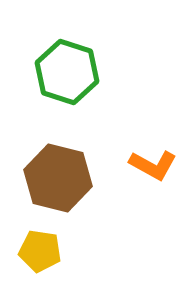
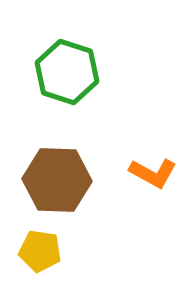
orange L-shape: moved 8 px down
brown hexagon: moved 1 px left, 2 px down; rotated 12 degrees counterclockwise
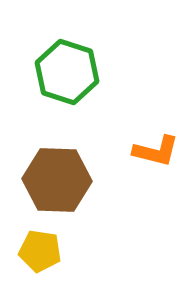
orange L-shape: moved 3 px right, 22 px up; rotated 15 degrees counterclockwise
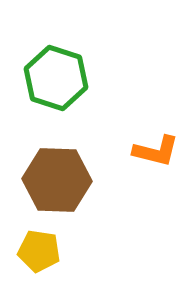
green hexagon: moved 11 px left, 6 px down
yellow pentagon: moved 1 px left
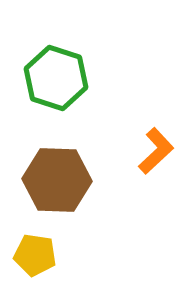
orange L-shape: rotated 57 degrees counterclockwise
yellow pentagon: moved 4 px left, 4 px down
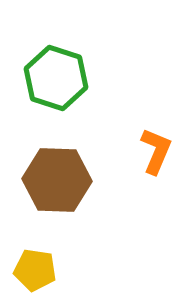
orange L-shape: rotated 24 degrees counterclockwise
yellow pentagon: moved 15 px down
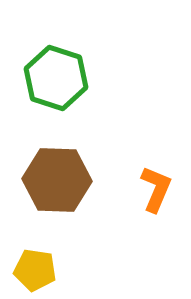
orange L-shape: moved 38 px down
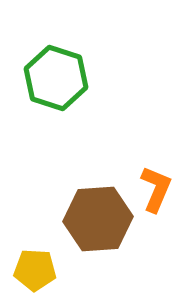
brown hexagon: moved 41 px right, 39 px down; rotated 6 degrees counterclockwise
yellow pentagon: rotated 6 degrees counterclockwise
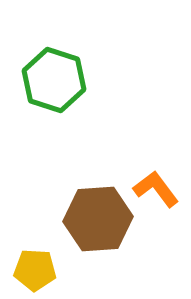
green hexagon: moved 2 px left, 2 px down
orange L-shape: rotated 60 degrees counterclockwise
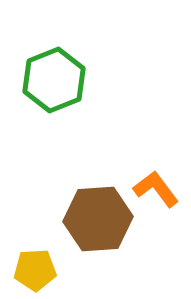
green hexagon: rotated 20 degrees clockwise
yellow pentagon: rotated 6 degrees counterclockwise
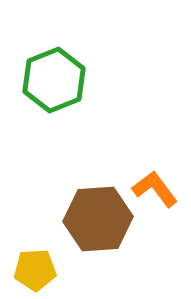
orange L-shape: moved 1 px left
